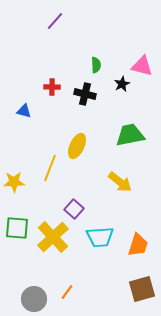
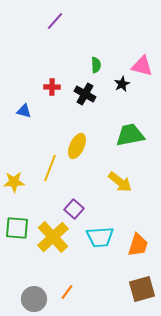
black cross: rotated 15 degrees clockwise
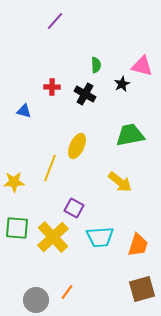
purple square: moved 1 px up; rotated 12 degrees counterclockwise
gray circle: moved 2 px right, 1 px down
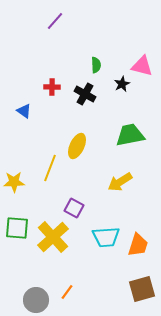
blue triangle: rotated 21 degrees clockwise
yellow arrow: rotated 110 degrees clockwise
cyan trapezoid: moved 6 px right
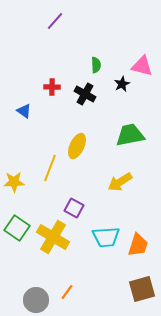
green square: rotated 30 degrees clockwise
yellow cross: rotated 16 degrees counterclockwise
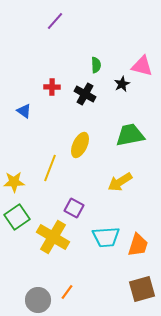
yellow ellipse: moved 3 px right, 1 px up
green square: moved 11 px up; rotated 20 degrees clockwise
gray circle: moved 2 px right
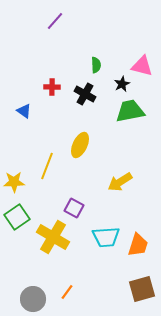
green trapezoid: moved 24 px up
yellow line: moved 3 px left, 2 px up
gray circle: moved 5 px left, 1 px up
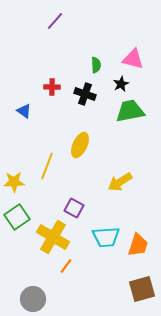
pink triangle: moved 9 px left, 7 px up
black star: moved 1 px left
black cross: rotated 10 degrees counterclockwise
orange line: moved 1 px left, 26 px up
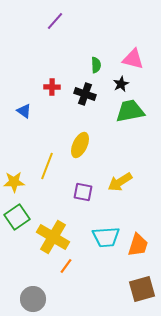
purple square: moved 9 px right, 16 px up; rotated 18 degrees counterclockwise
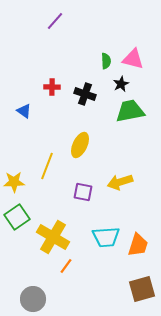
green semicircle: moved 10 px right, 4 px up
yellow arrow: rotated 15 degrees clockwise
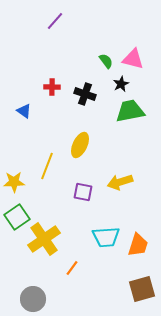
green semicircle: rotated 35 degrees counterclockwise
yellow cross: moved 9 px left, 2 px down; rotated 24 degrees clockwise
orange line: moved 6 px right, 2 px down
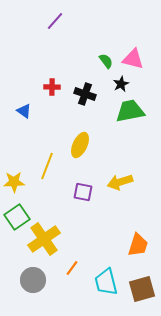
cyan trapezoid: moved 45 px down; rotated 80 degrees clockwise
gray circle: moved 19 px up
